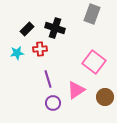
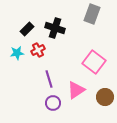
red cross: moved 2 px left, 1 px down; rotated 24 degrees counterclockwise
purple line: moved 1 px right
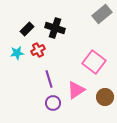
gray rectangle: moved 10 px right; rotated 30 degrees clockwise
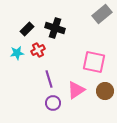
pink square: rotated 25 degrees counterclockwise
brown circle: moved 6 px up
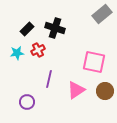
purple line: rotated 30 degrees clockwise
purple circle: moved 26 px left, 1 px up
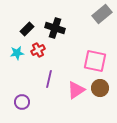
pink square: moved 1 px right, 1 px up
brown circle: moved 5 px left, 3 px up
purple circle: moved 5 px left
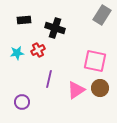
gray rectangle: moved 1 px down; rotated 18 degrees counterclockwise
black rectangle: moved 3 px left, 9 px up; rotated 40 degrees clockwise
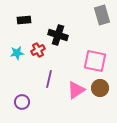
gray rectangle: rotated 48 degrees counterclockwise
black cross: moved 3 px right, 7 px down
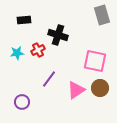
purple line: rotated 24 degrees clockwise
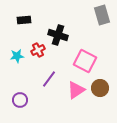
cyan star: moved 3 px down
pink square: moved 10 px left; rotated 15 degrees clockwise
purple circle: moved 2 px left, 2 px up
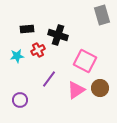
black rectangle: moved 3 px right, 9 px down
